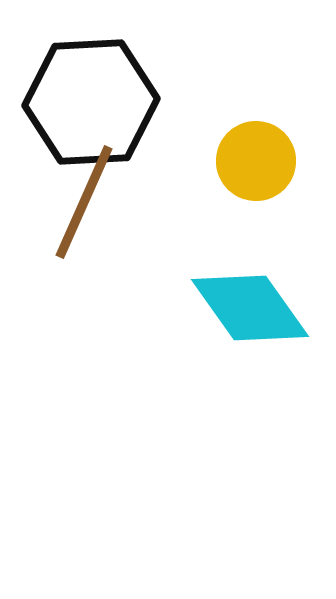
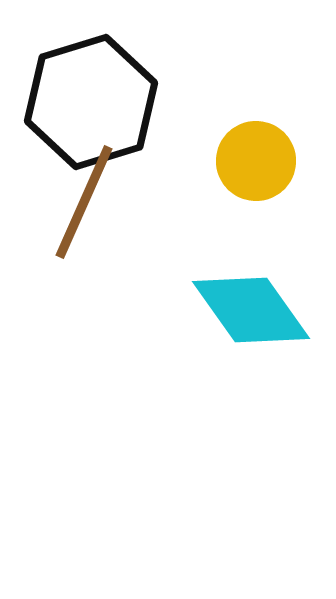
black hexagon: rotated 14 degrees counterclockwise
cyan diamond: moved 1 px right, 2 px down
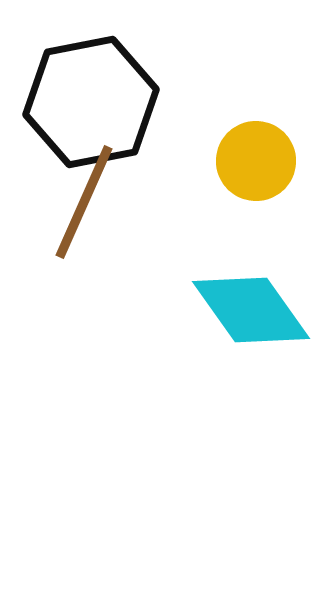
black hexagon: rotated 6 degrees clockwise
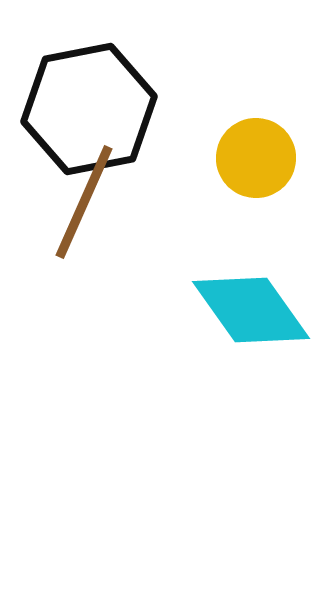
black hexagon: moved 2 px left, 7 px down
yellow circle: moved 3 px up
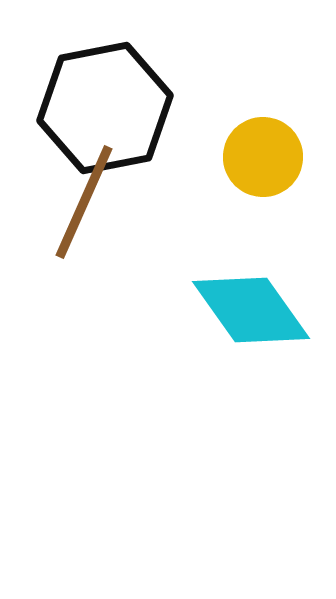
black hexagon: moved 16 px right, 1 px up
yellow circle: moved 7 px right, 1 px up
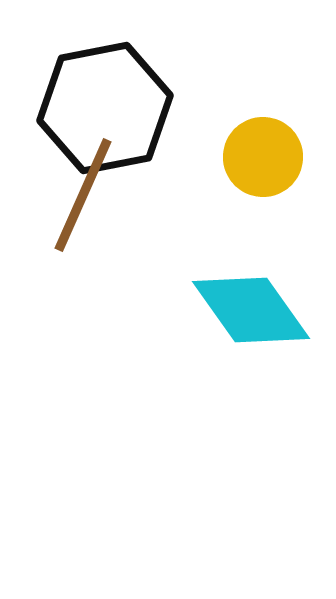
brown line: moved 1 px left, 7 px up
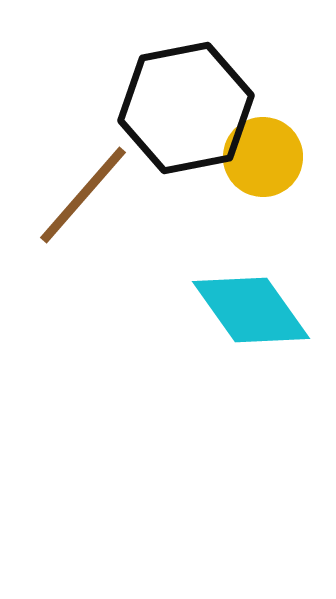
black hexagon: moved 81 px right
brown line: rotated 17 degrees clockwise
